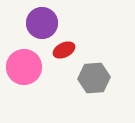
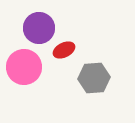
purple circle: moved 3 px left, 5 px down
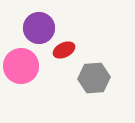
pink circle: moved 3 px left, 1 px up
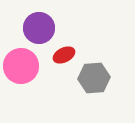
red ellipse: moved 5 px down
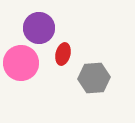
red ellipse: moved 1 px left, 1 px up; rotated 50 degrees counterclockwise
pink circle: moved 3 px up
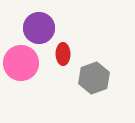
red ellipse: rotated 15 degrees counterclockwise
gray hexagon: rotated 16 degrees counterclockwise
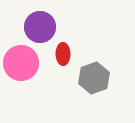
purple circle: moved 1 px right, 1 px up
